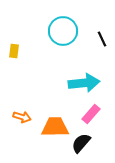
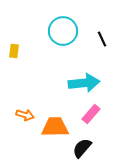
orange arrow: moved 3 px right, 2 px up
black semicircle: moved 1 px right, 5 px down
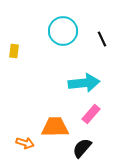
orange arrow: moved 28 px down
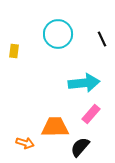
cyan circle: moved 5 px left, 3 px down
black semicircle: moved 2 px left, 1 px up
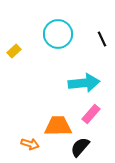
yellow rectangle: rotated 40 degrees clockwise
orange trapezoid: moved 3 px right, 1 px up
orange arrow: moved 5 px right, 1 px down
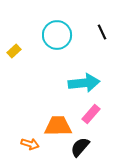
cyan circle: moved 1 px left, 1 px down
black line: moved 7 px up
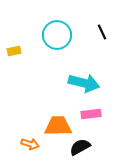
yellow rectangle: rotated 32 degrees clockwise
cyan arrow: rotated 20 degrees clockwise
pink rectangle: rotated 42 degrees clockwise
black semicircle: rotated 20 degrees clockwise
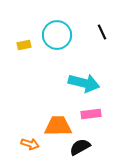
yellow rectangle: moved 10 px right, 6 px up
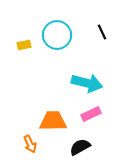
cyan arrow: moved 3 px right
pink rectangle: rotated 18 degrees counterclockwise
orange trapezoid: moved 5 px left, 5 px up
orange arrow: rotated 48 degrees clockwise
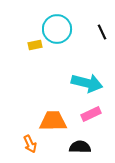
cyan circle: moved 6 px up
yellow rectangle: moved 11 px right
black semicircle: rotated 30 degrees clockwise
